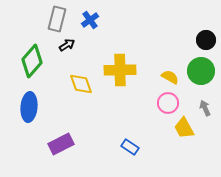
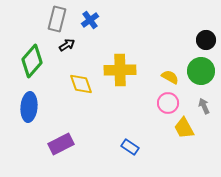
gray arrow: moved 1 px left, 2 px up
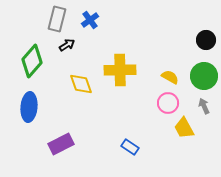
green circle: moved 3 px right, 5 px down
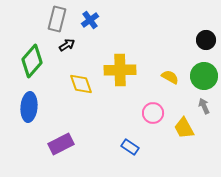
pink circle: moved 15 px left, 10 px down
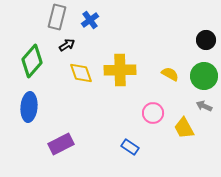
gray rectangle: moved 2 px up
yellow semicircle: moved 3 px up
yellow diamond: moved 11 px up
gray arrow: rotated 42 degrees counterclockwise
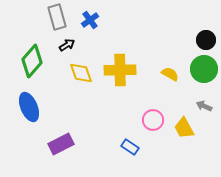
gray rectangle: rotated 30 degrees counterclockwise
green circle: moved 7 px up
blue ellipse: rotated 28 degrees counterclockwise
pink circle: moved 7 px down
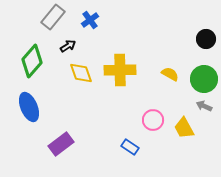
gray rectangle: moved 4 px left; rotated 55 degrees clockwise
black circle: moved 1 px up
black arrow: moved 1 px right, 1 px down
green circle: moved 10 px down
purple rectangle: rotated 10 degrees counterclockwise
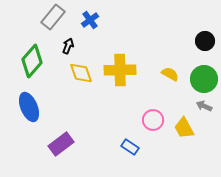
black circle: moved 1 px left, 2 px down
black arrow: rotated 35 degrees counterclockwise
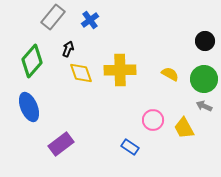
black arrow: moved 3 px down
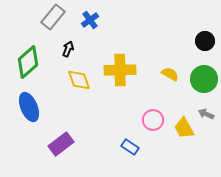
green diamond: moved 4 px left, 1 px down; rotated 8 degrees clockwise
yellow diamond: moved 2 px left, 7 px down
gray arrow: moved 2 px right, 8 px down
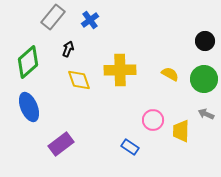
yellow trapezoid: moved 3 px left, 3 px down; rotated 30 degrees clockwise
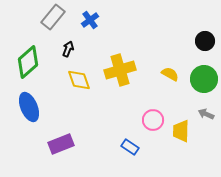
yellow cross: rotated 16 degrees counterclockwise
purple rectangle: rotated 15 degrees clockwise
